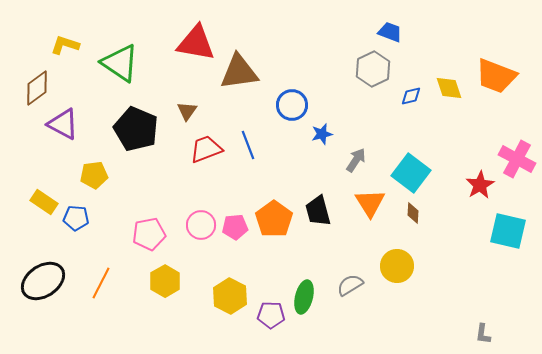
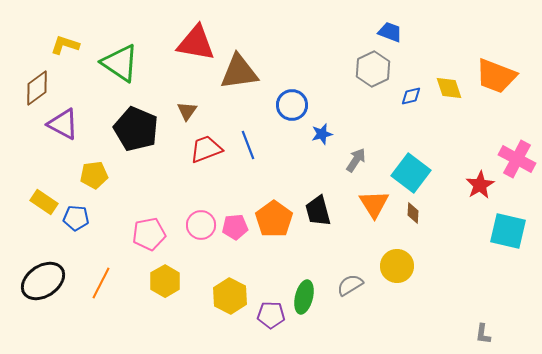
orange triangle at (370, 203): moved 4 px right, 1 px down
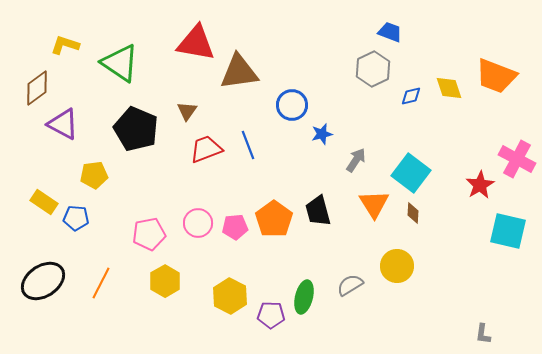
pink circle at (201, 225): moved 3 px left, 2 px up
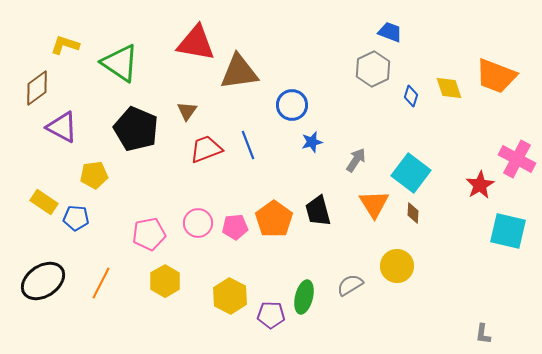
blue diamond at (411, 96): rotated 60 degrees counterclockwise
purple triangle at (63, 124): moved 1 px left, 3 px down
blue star at (322, 134): moved 10 px left, 8 px down
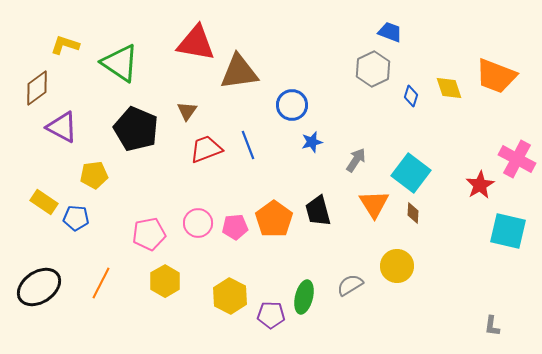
black ellipse at (43, 281): moved 4 px left, 6 px down
gray L-shape at (483, 334): moved 9 px right, 8 px up
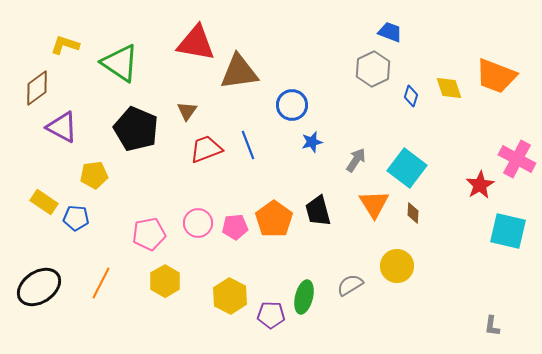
cyan square at (411, 173): moved 4 px left, 5 px up
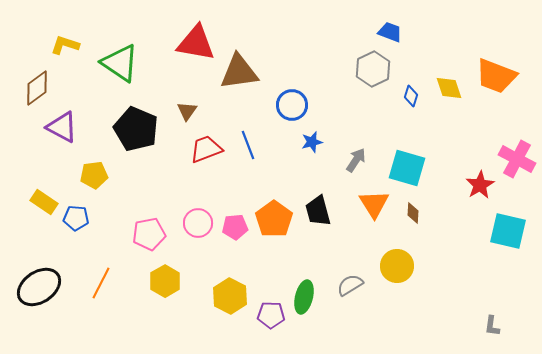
cyan square at (407, 168): rotated 21 degrees counterclockwise
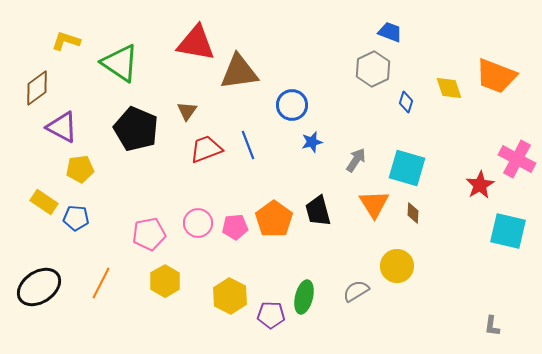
yellow L-shape at (65, 45): moved 1 px right, 4 px up
blue diamond at (411, 96): moved 5 px left, 6 px down
yellow pentagon at (94, 175): moved 14 px left, 6 px up
gray semicircle at (350, 285): moved 6 px right, 6 px down
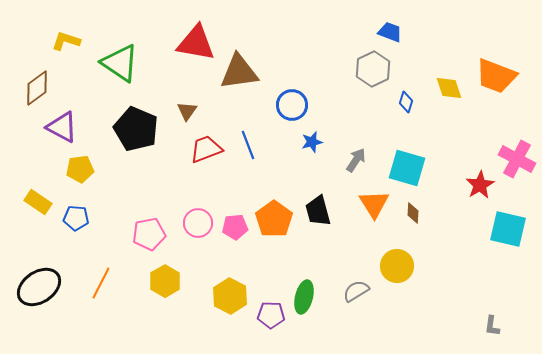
yellow rectangle at (44, 202): moved 6 px left
cyan square at (508, 231): moved 2 px up
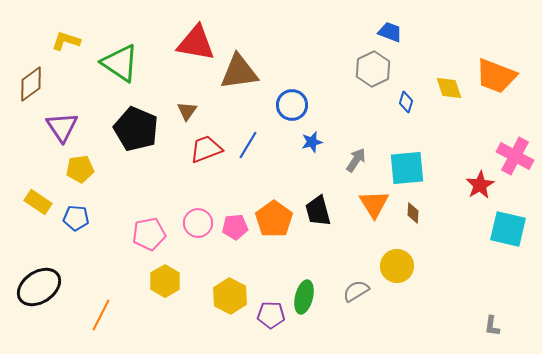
brown diamond at (37, 88): moved 6 px left, 4 px up
purple triangle at (62, 127): rotated 28 degrees clockwise
blue line at (248, 145): rotated 52 degrees clockwise
pink cross at (517, 159): moved 2 px left, 3 px up
cyan square at (407, 168): rotated 21 degrees counterclockwise
orange line at (101, 283): moved 32 px down
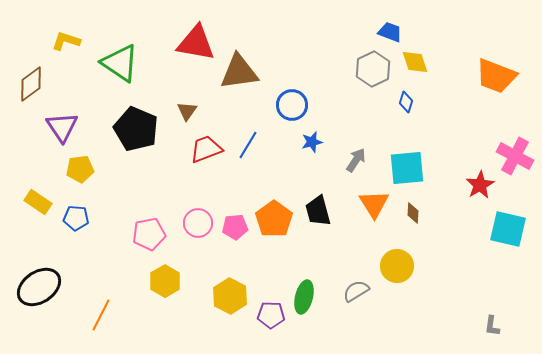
yellow diamond at (449, 88): moved 34 px left, 26 px up
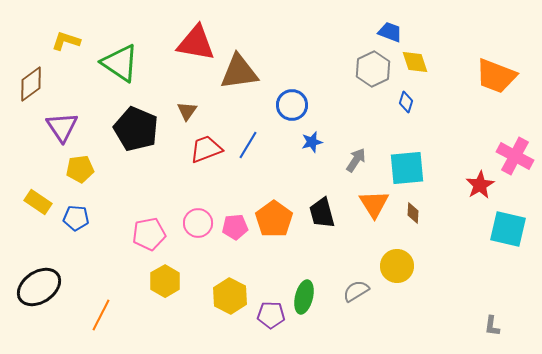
black trapezoid at (318, 211): moved 4 px right, 2 px down
